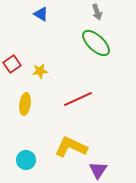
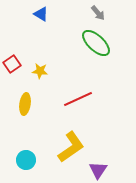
gray arrow: moved 1 px right, 1 px down; rotated 21 degrees counterclockwise
yellow star: rotated 14 degrees clockwise
yellow L-shape: rotated 120 degrees clockwise
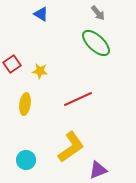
purple triangle: rotated 36 degrees clockwise
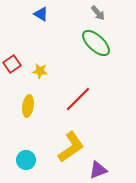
red line: rotated 20 degrees counterclockwise
yellow ellipse: moved 3 px right, 2 px down
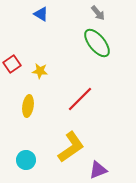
green ellipse: moved 1 px right; rotated 8 degrees clockwise
red line: moved 2 px right
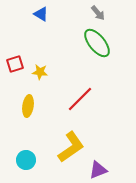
red square: moved 3 px right; rotated 18 degrees clockwise
yellow star: moved 1 px down
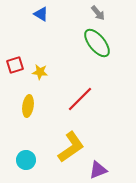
red square: moved 1 px down
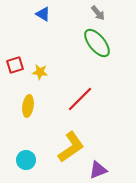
blue triangle: moved 2 px right
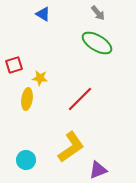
green ellipse: rotated 20 degrees counterclockwise
red square: moved 1 px left
yellow star: moved 6 px down
yellow ellipse: moved 1 px left, 7 px up
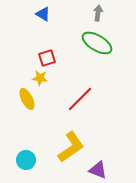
gray arrow: rotated 133 degrees counterclockwise
red square: moved 33 px right, 7 px up
yellow ellipse: rotated 35 degrees counterclockwise
purple triangle: rotated 42 degrees clockwise
